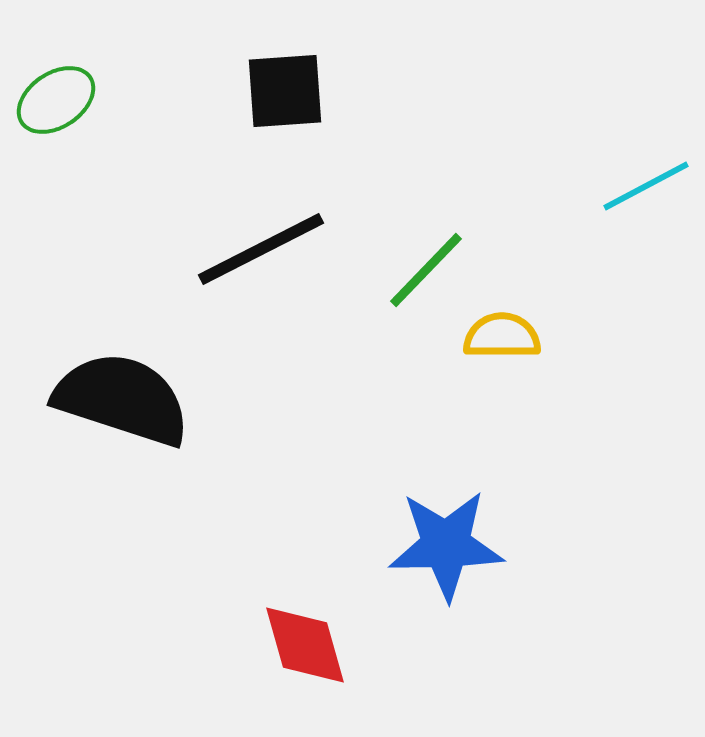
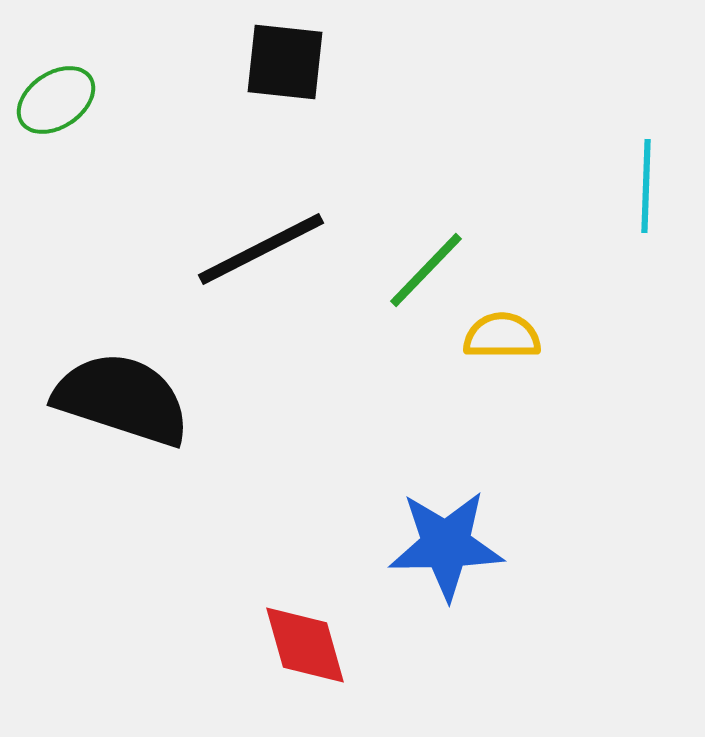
black square: moved 29 px up; rotated 10 degrees clockwise
cyan line: rotated 60 degrees counterclockwise
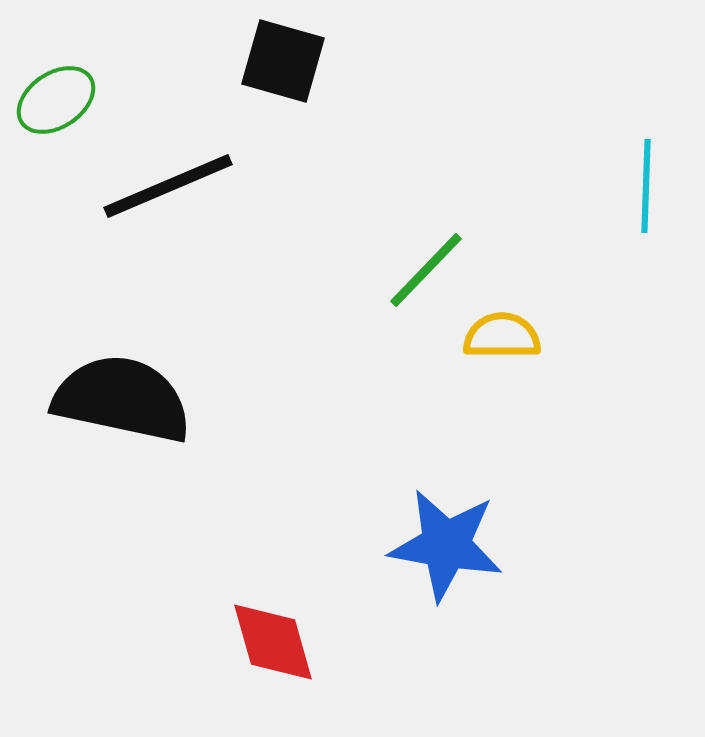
black square: moved 2 px left, 1 px up; rotated 10 degrees clockwise
black line: moved 93 px left, 63 px up; rotated 4 degrees clockwise
black semicircle: rotated 6 degrees counterclockwise
blue star: rotated 11 degrees clockwise
red diamond: moved 32 px left, 3 px up
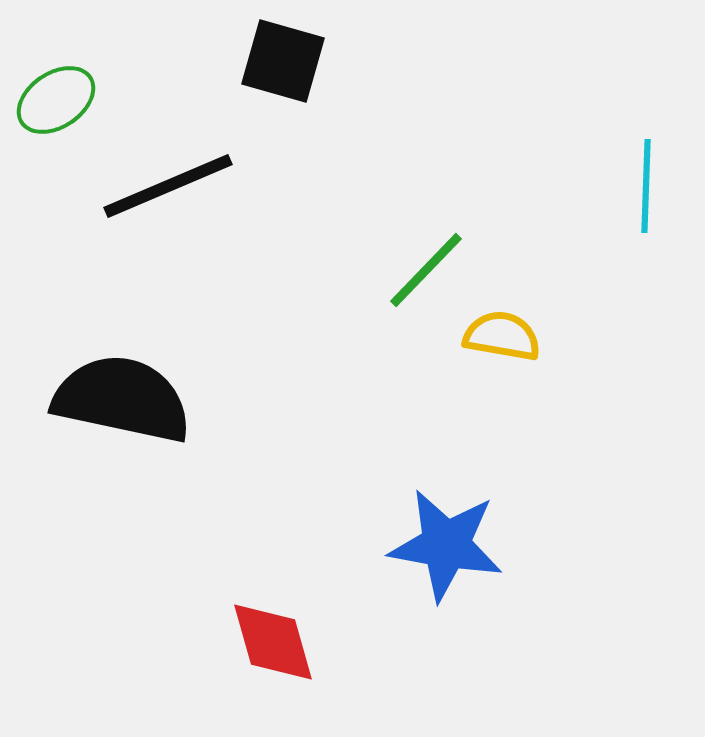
yellow semicircle: rotated 10 degrees clockwise
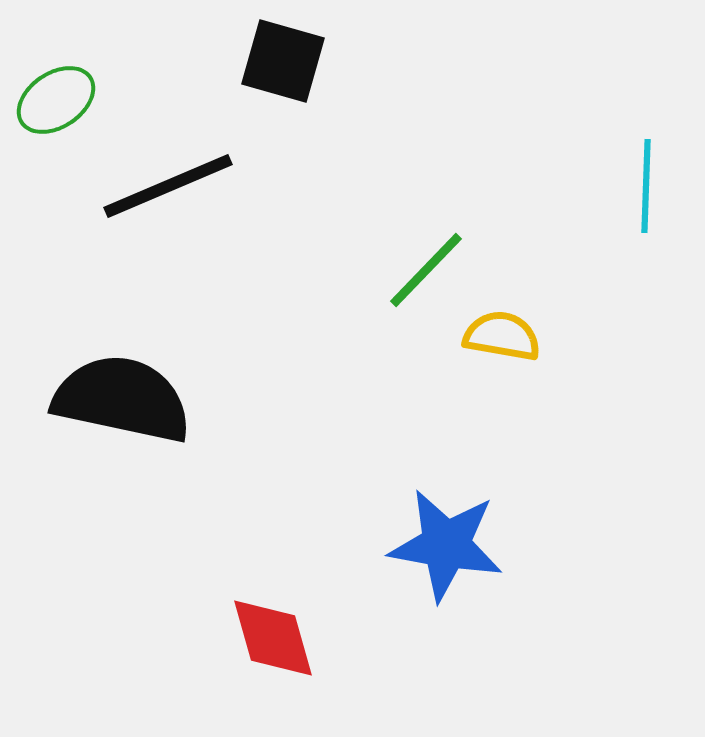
red diamond: moved 4 px up
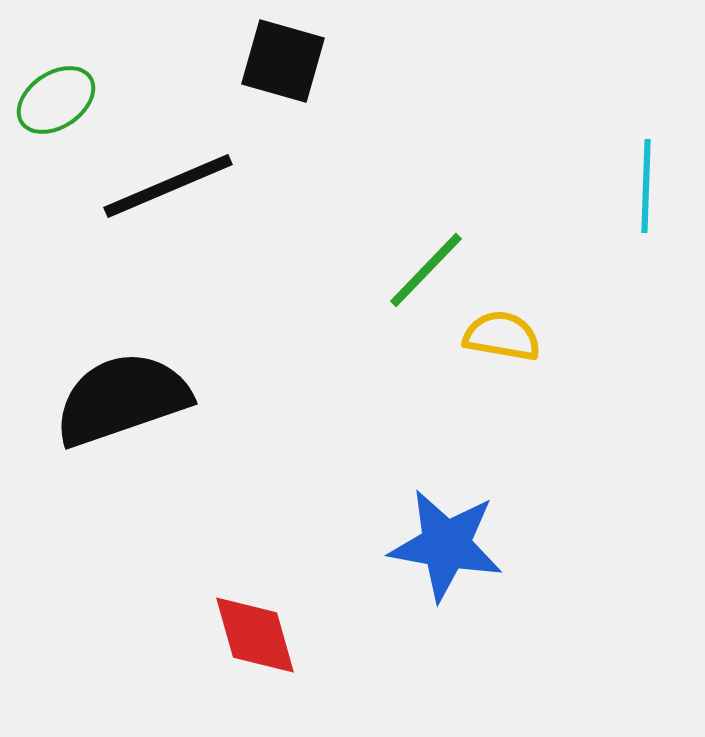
black semicircle: rotated 31 degrees counterclockwise
red diamond: moved 18 px left, 3 px up
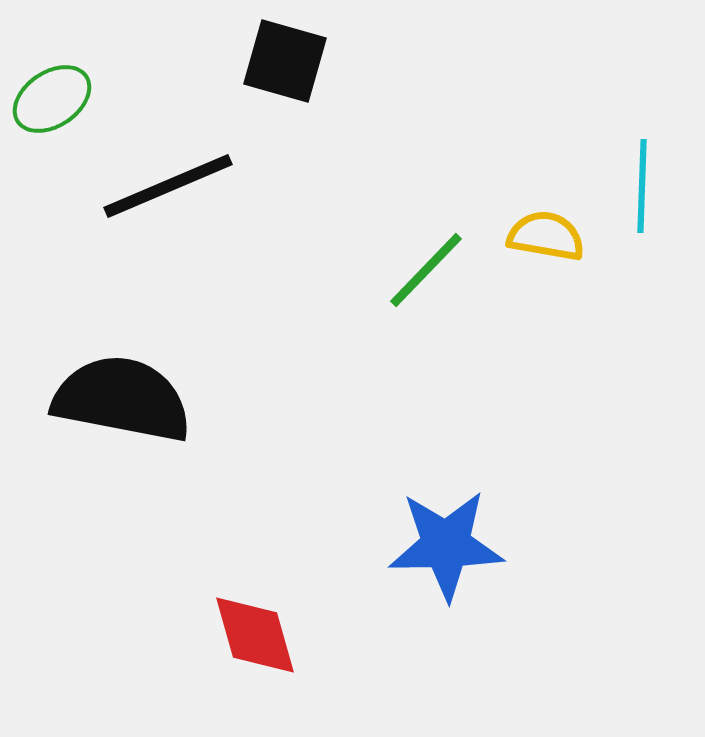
black square: moved 2 px right
green ellipse: moved 4 px left, 1 px up
cyan line: moved 4 px left
yellow semicircle: moved 44 px right, 100 px up
black semicircle: rotated 30 degrees clockwise
blue star: rotated 11 degrees counterclockwise
